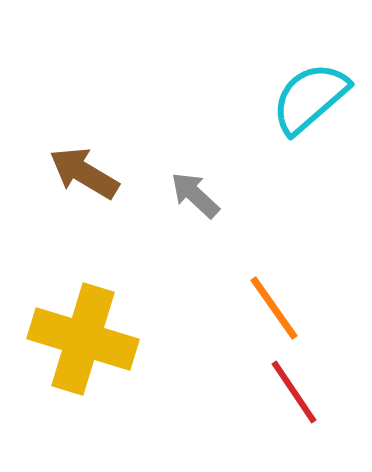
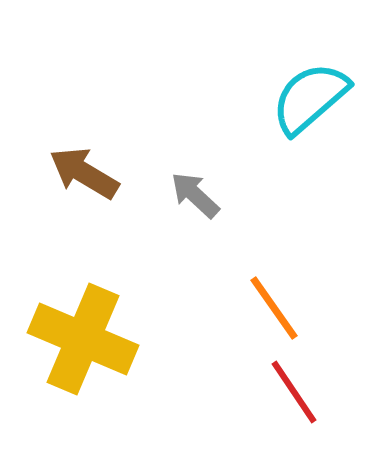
yellow cross: rotated 6 degrees clockwise
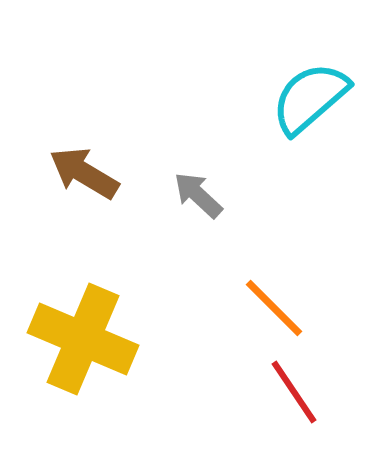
gray arrow: moved 3 px right
orange line: rotated 10 degrees counterclockwise
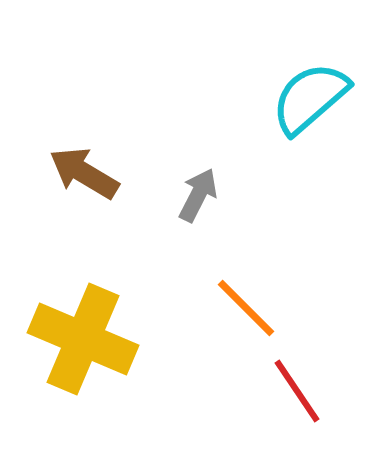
gray arrow: rotated 74 degrees clockwise
orange line: moved 28 px left
red line: moved 3 px right, 1 px up
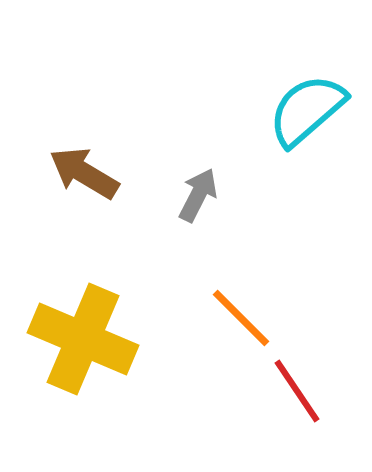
cyan semicircle: moved 3 px left, 12 px down
orange line: moved 5 px left, 10 px down
